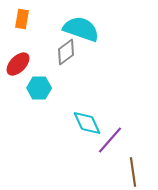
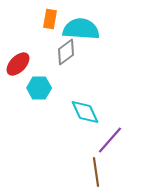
orange rectangle: moved 28 px right
cyan semicircle: rotated 15 degrees counterclockwise
cyan diamond: moved 2 px left, 11 px up
brown line: moved 37 px left
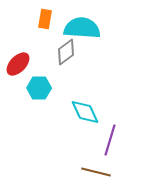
orange rectangle: moved 5 px left
cyan semicircle: moved 1 px right, 1 px up
purple line: rotated 24 degrees counterclockwise
brown line: rotated 68 degrees counterclockwise
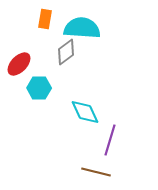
red ellipse: moved 1 px right
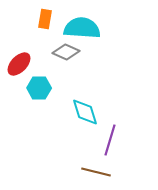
gray diamond: rotated 60 degrees clockwise
cyan diamond: rotated 8 degrees clockwise
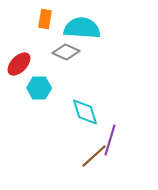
brown line: moved 2 px left, 16 px up; rotated 56 degrees counterclockwise
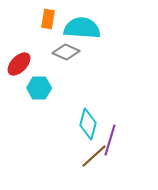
orange rectangle: moved 3 px right
cyan diamond: moved 3 px right, 12 px down; rotated 32 degrees clockwise
